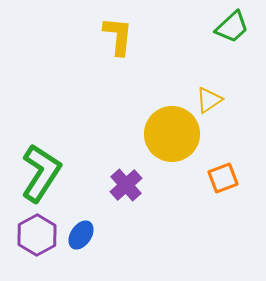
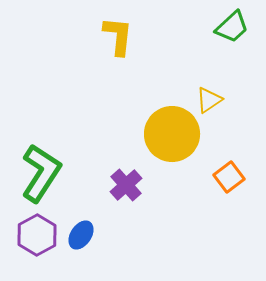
orange square: moved 6 px right, 1 px up; rotated 16 degrees counterclockwise
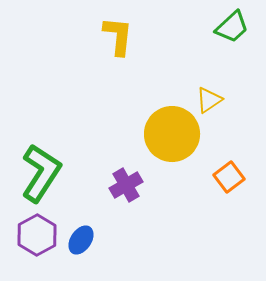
purple cross: rotated 12 degrees clockwise
blue ellipse: moved 5 px down
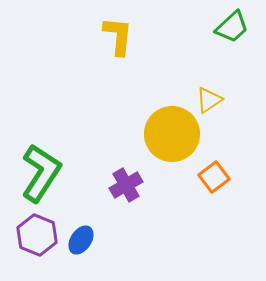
orange square: moved 15 px left
purple hexagon: rotated 9 degrees counterclockwise
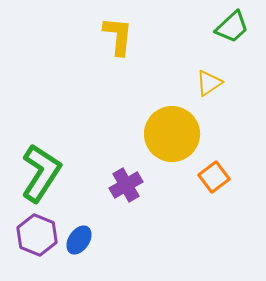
yellow triangle: moved 17 px up
blue ellipse: moved 2 px left
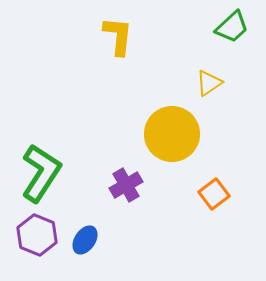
orange square: moved 17 px down
blue ellipse: moved 6 px right
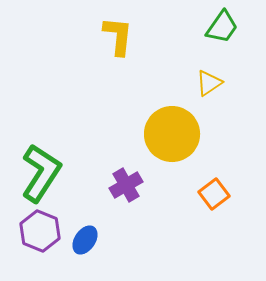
green trapezoid: moved 10 px left; rotated 12 degrees counterclockwise
purple hexagon: moved 3 px right, 4 px up
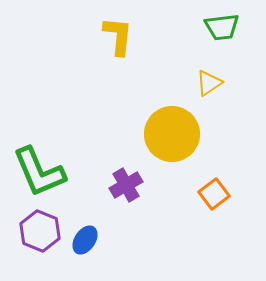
green trapezoid: rotated 48 degrees clockwise
green L-shape: moved 2 px left, 1 px up; rotated 124 degrees clockwise
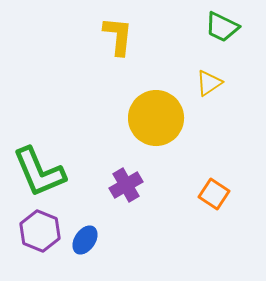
green trapezoid: rotated 33 degrees clockwise
yellow circle: moved 16 px left, 16 px up
orange square: rotated 20 degrees counterclockwise
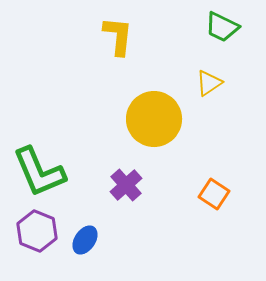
yellow circle: moved 2 px left, 1 px down
purple cross: rotated 12 degrees counterclockwise
purple hexagon: moved 3 px left
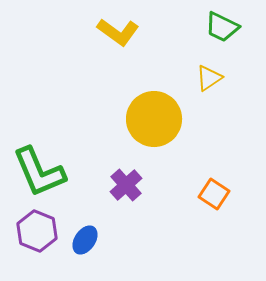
yellow L-shape: moved 4 px up; rotated 120 degrees clockwise
yellow triangle: moved 5 px up
